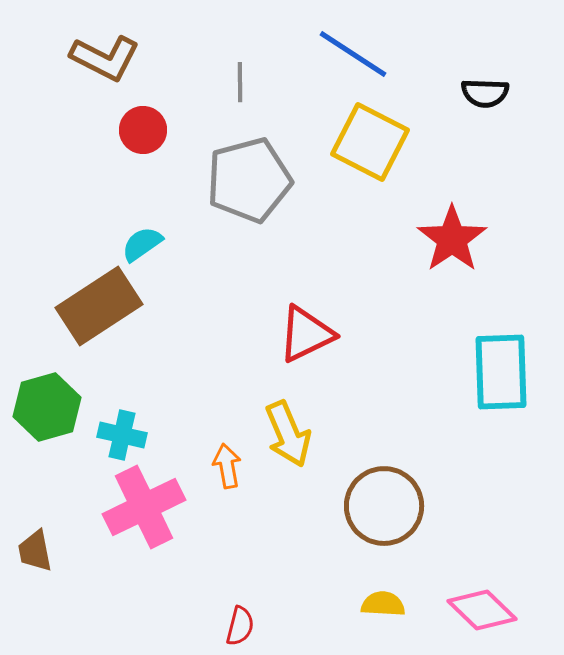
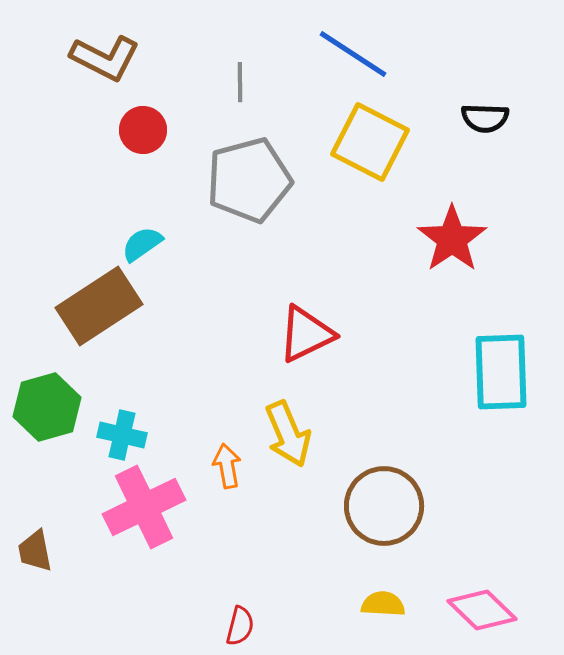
black semicircle: moved 25 px down
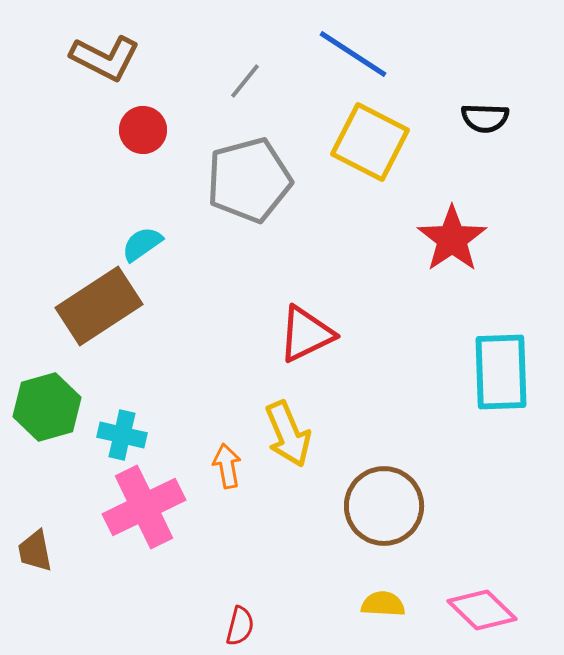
gray line: moved 5 px right, 1 px up; rotated 39 degrees clockwise
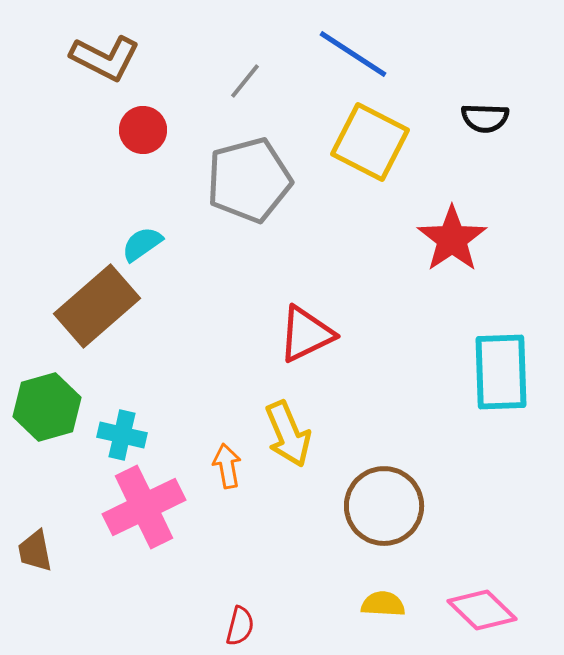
brown rectangle: moved 2 px left; rotated 8 degrees counterclockwise
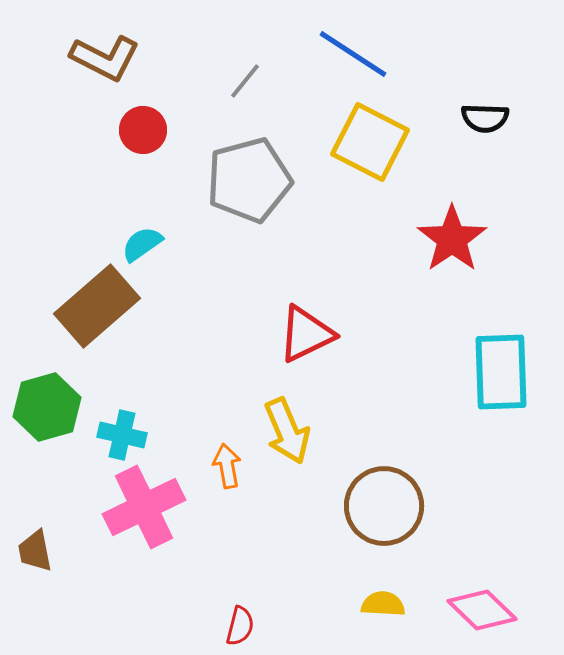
yellow arrow: moved 1 px left, 3 px up
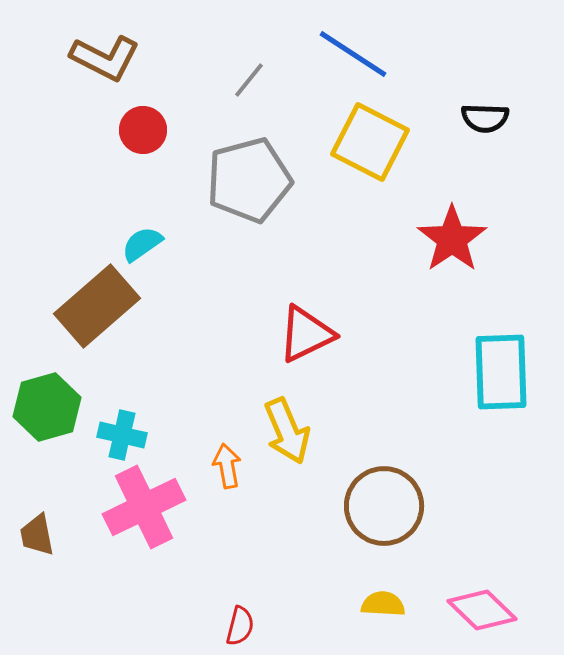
gray line: moved 4 px right, 1 px up
brown trapezoid: moved 2 px right, 16 px up
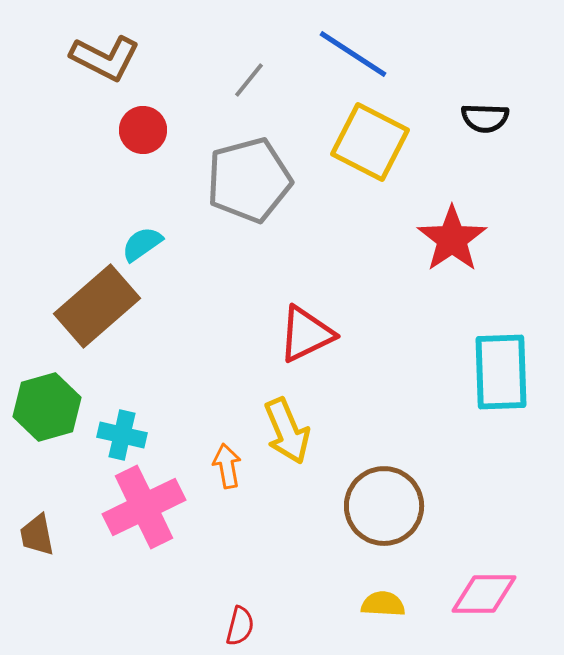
pink diamond: moved 2 px right, 16 px up; rotated 44 degrees counterclockwise
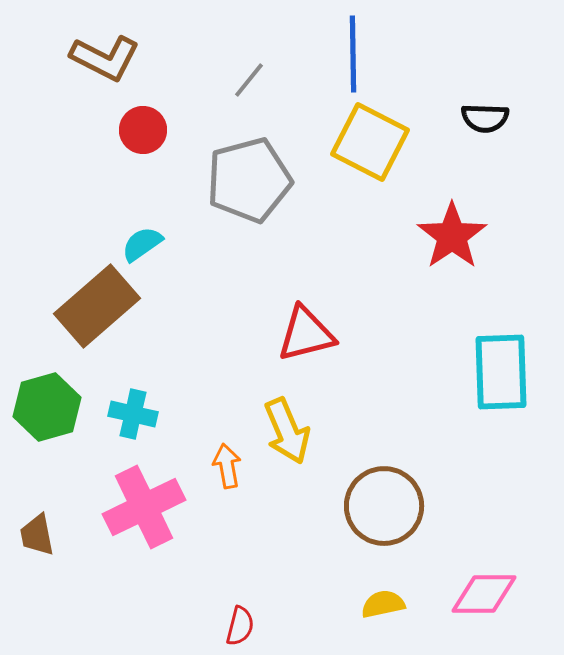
blue line: rotated 56 degrees clockwise
red star: moved 3 px up
red triangle: rotated 12 degrees clockwise
cyan cross: moved 11 px right, 21 px up
yellow semicircle: rotated 15 degrees counterclockwise
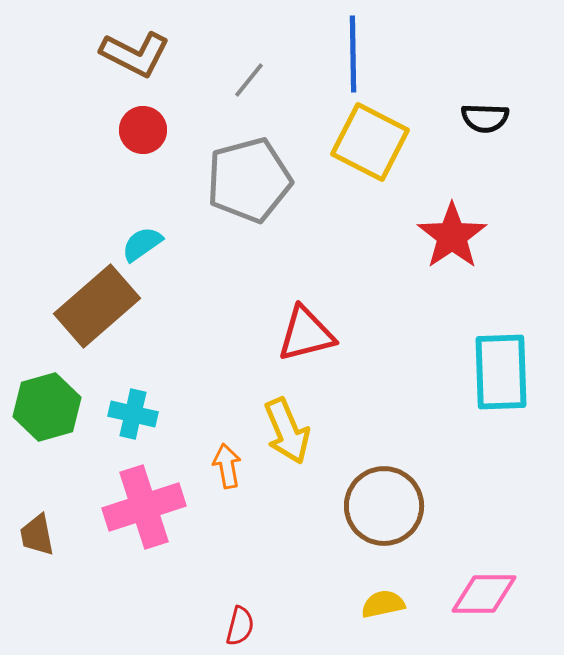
brown L-shape: moved 30 px right, 4 px up
pink cross: rotated 8 degrees clockwise
